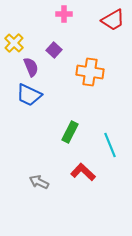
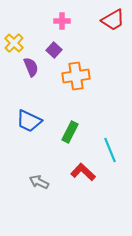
pink cross: moved 2 px left, 7 px down
orange cross: moved 14 px left, 4 px down; rotated 16 degrees counterclockwise
blue trapezoid: moved 26 px down
cyan line: moved 5 px down
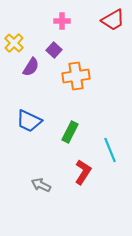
purple semicircle: rotated 54 degrees clockwise
red L-shape: rotated 80 degrees clockwise
gray arrow: moved 2 px right, 3 px down
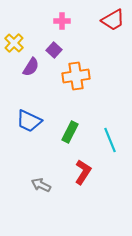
cyan line: moved 10 px up
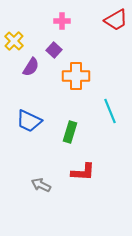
red trapezoid: moved 3 px right
yellow cross: moved 2 px up
orange cross: rotated 8 degrees clockwise
green rectangle: rotated 10 degrees counterclockwise
cyan line: moved 29 px up
red L-shape: rotated 60 degrees clockwise
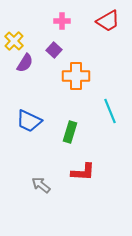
red trapezoid: moved 8 px left, 1 px down
purple semicircle: moved 6 px left, 4 px up
gray arrow: rotated 12 degrees clockwise
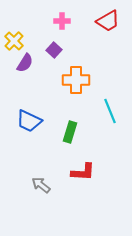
orange cross: moved 4 px down
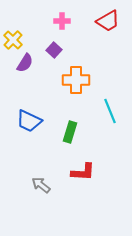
yellow cross: moved 1 px left, 1 px up
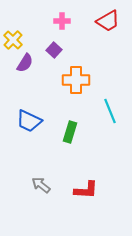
red L-shape: moved 3 px right, 18 px down
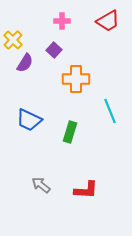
orange cross: moved 1 px up
blue trapezoid: moved 1 px up
